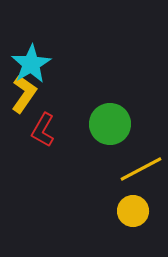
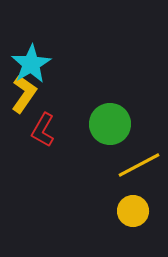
yellow line: moved 2 px left, 4 px up
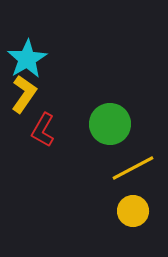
cyan star: moved 4 px left, 5 px up
yellow line: moved 6 px left, 3 px down
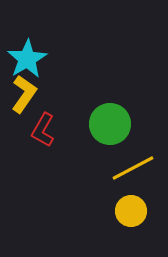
yellow circle: moved 2 px left
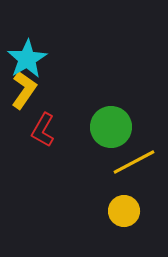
yellow L-shape: moved 4 px up
green circle: moved 1 px right, 3 px down
yellow line: moved 1 px right, 6 px up
yellow circle: moved 7 px left
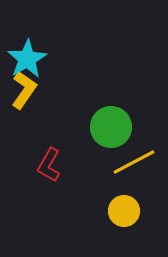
red L-shape: moved 6 px right, 35 px down
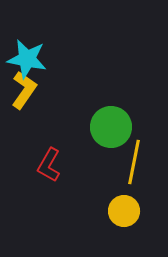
cyan star: rotated 30 degrees counterclockwise
yellow line: rotated 51 degrees counterclockwise
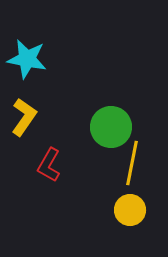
yellow L-shape: moved 27 px down
yellow line: moved 2 px left, 1 px down
yellow circle: moved 6 px right, 1 px up
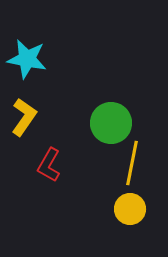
green circle: moved 4 px up
yellow circle: moved 1 px up
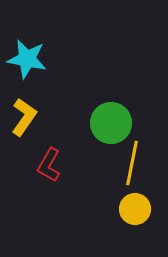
yellow circle: moved 5 px right
